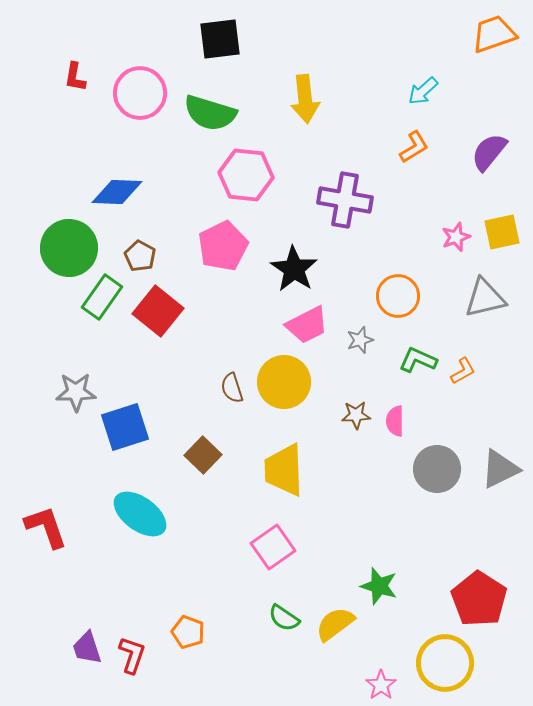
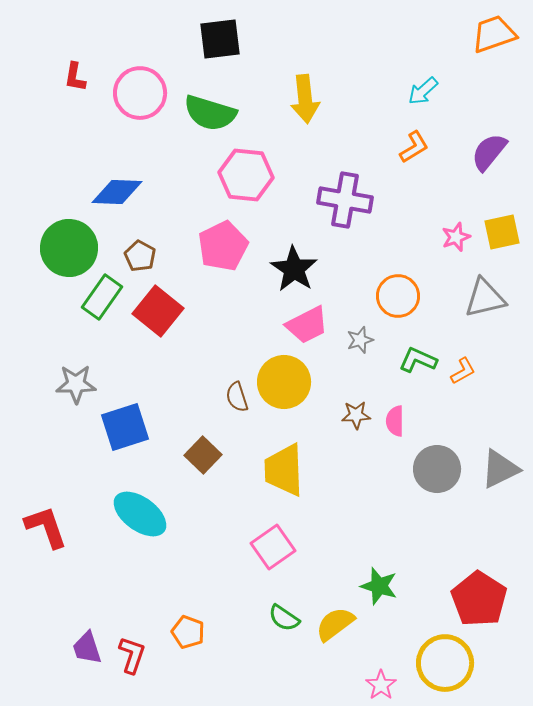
brown semicircle at (232, 388): moved 5 px right, 9 px down
gray star at (76, 392): moved 8 px up
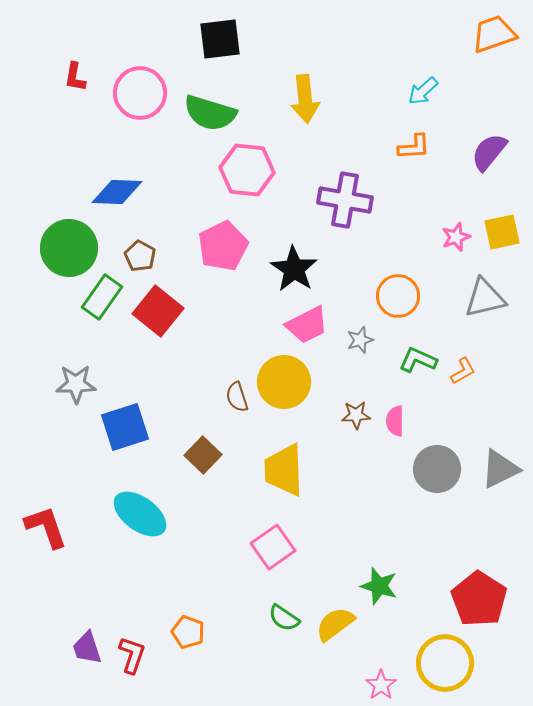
orange L-shape at (414, 147): rotated 28 degrees clockwise
pink hexagon at (246, 175): moved 1 px right, 5 px up
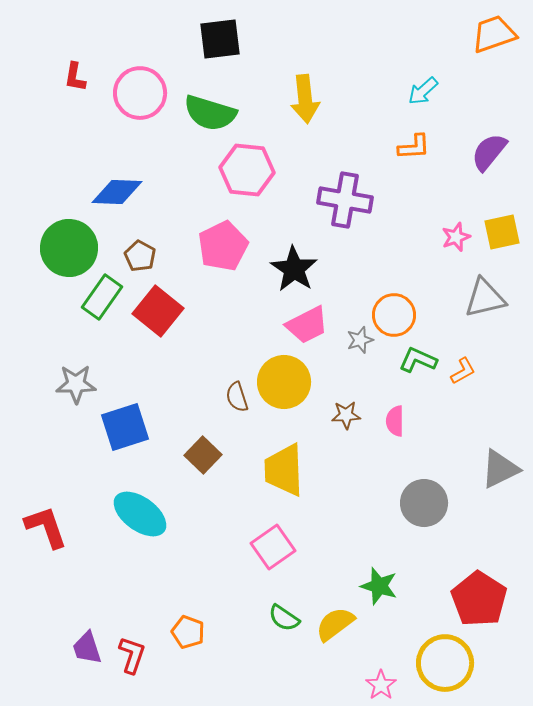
orange circle at (398, 296): moved 4 px left, 19 px down
brown star at (356, 415): moved 10 px left
gray circle at (437, 469): moved 13 px left, 34 px down
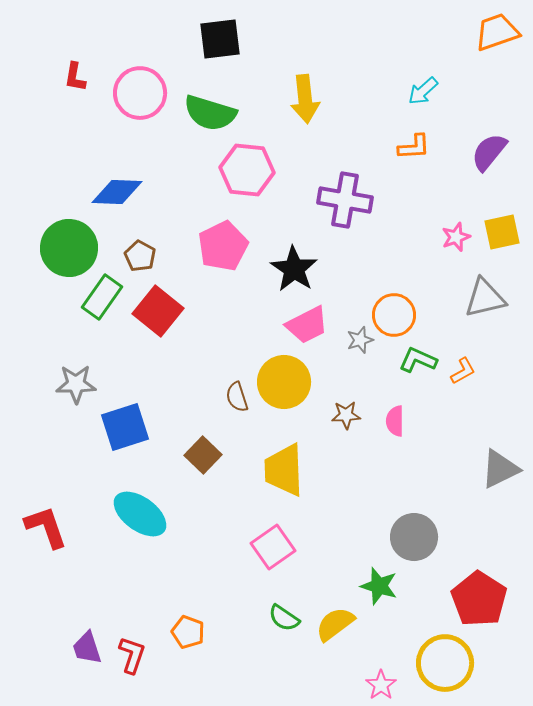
orange trapezoid at (494, 34): moved 3 px right, 2 px up
gray circle at (424, 503): moved 10 px left, 34 px down
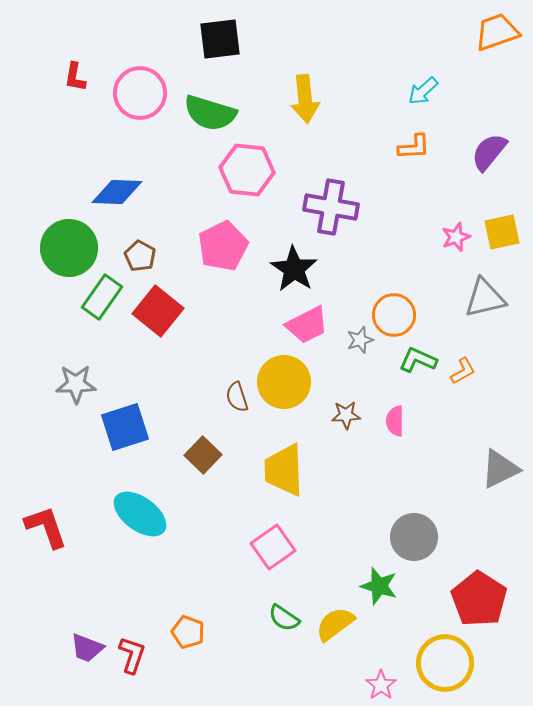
purple cross at (345, 200): moved 14 px left, 7 px down
purple trapezoid at (87, 648): rotated 51 degrees counterclockwise
